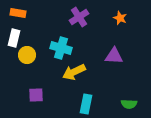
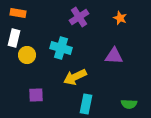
yellow arrow: moved 1 px right, 5 px down
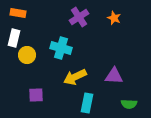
orange star: moved 6 px left
purple triangle: moved 20 px down
cyan rectangle: moved 1 px right, 1 px up
